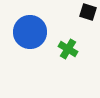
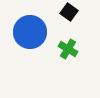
black square: moved 19 px left; rotated 18 degrees clockwise
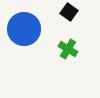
blue circle: moved 6 px left, 3 px up
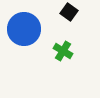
green cross: moved 5 px left, 2 px down
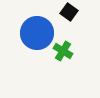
blue circle: moved 13 px right, 4 px down
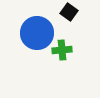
green cross: moved 1 px left, 1 px up; rotated 36 degrees counterclockwise
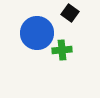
black square: moved 1 px right, 1 px down
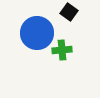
black square: moved 1 px left, 1 px up
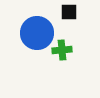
black square: rotated 36 degrees counterclockwise
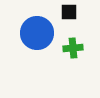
green cross: moved 11 px right, 2 px up
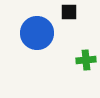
green cross: moved 13 px right, 12 px down
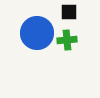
green cross: moved 19 px left, 20 px up
